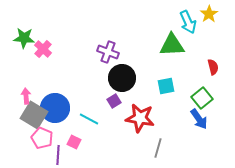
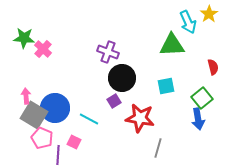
blue arrow: moved 1 px left; rotated 25 degrees clockwise
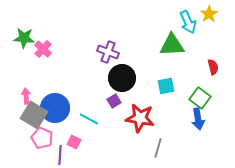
green square: moved 2 px left; rotated 15 degrees counterclockwise
purple line: moved 2 px right
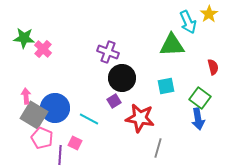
pink square: moved 1 px right, 1 px down
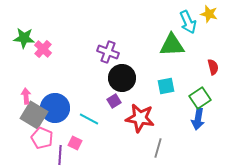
yellow star: rotated 24 degrees counterclockwise
green square: rotated 20 degrees clockwise
blue arrow: rotated 20 degrees clockwise
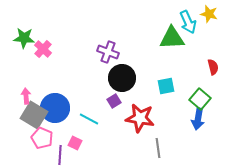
green triangle: moved 7 px up
green square: moved 1 px down; rotated 15 degrees counterclockwise
gray line: rotated 24 degrees counterclockwise
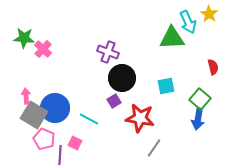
yellow star: rotated 18 degrees clockwise
pink pentagon: moved 2 px right, 1 px down
gray line: moved 4 px left; rotated 42 degrees clockwise
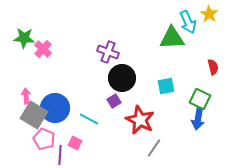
green square: rotated 15 degrees counterclockwise
red star: moved 2 px down; rotated 16 degrees clockwise
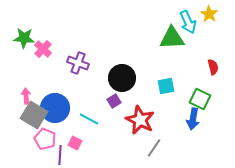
purple cross: moved 30 px left, 11 px down
blue arrow: moved 5 px left
pink pentagon: moved 1 px right
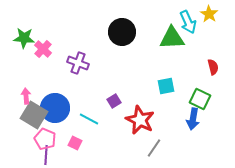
black circle: moved 46 px up
purple line: moved 14 px left
